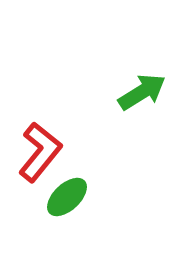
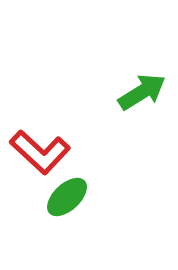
red L-shape: rotated 94 degrees clockwise
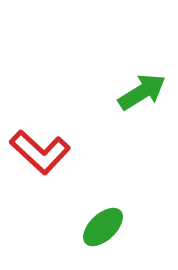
green ellipse: moved 36 px right, 30 px down
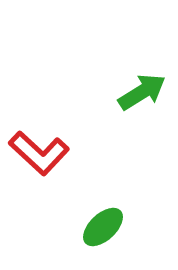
red L-shape: moved 1 px left, 1 px down
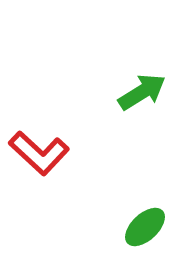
green ellipse: moved 42 px right
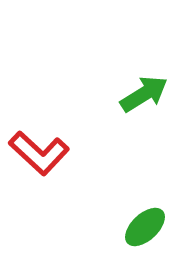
green arrow: moved 2 px right, 2 px down
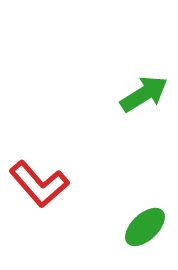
red L-shape: moved 31 px down; rotated 6 degrees clockwise
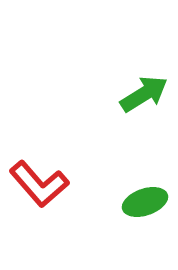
green ellipse: moved 25 px up; rotated 24 degrees clockwise
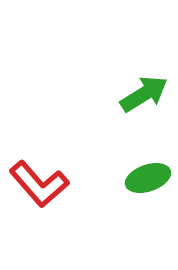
green ellipse: moved 3 px right, 24 px up
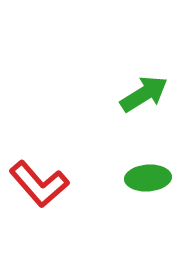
green ellipse: rotated 15 degrees clockwise
